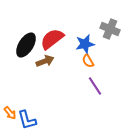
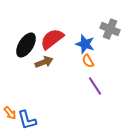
blue star: rotated 30 degrees clockwise
brown arrow: moved 1 px left, 1 px down
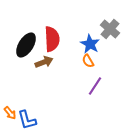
gray cross: rotated 18 degrees clockwise
red semicircle: rotated 125 degrees clockwise
blue star: moved 5 px right; rotated 12 degrees clockwise
purple line: rotated 66 degrees clockwise
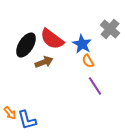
red semicircle: rotated 130 degrees clockwise
blue star: moved 8 px left
purple line: rotated 66 degrees counterclockwise
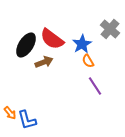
blue star: rotated 12 degrees clockwise
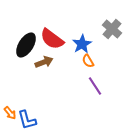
gray cross: moved 2 px right
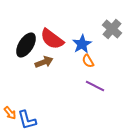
purple line: rotated 30 degrees counterclockwise
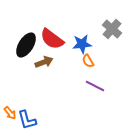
blue star: rotated 24 degrees clockwise
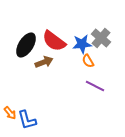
gray cross: moved 11 px left, 9 px down
red semicircle: moved 2 px right, 2 px down
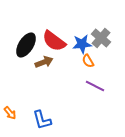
blue L-shape: moved 15 px right
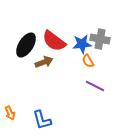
gray cross: moved 1 px left, 1 px down; rotated 30 degrees counterclockwise
orange arrow: rotated 16 degrees clockwise
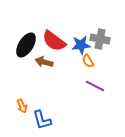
blue star: moved 1 px left, 1 px down
brown arrow: rotated 144 degrees counterclockwise
orange arrow: moved 12 px right, 7 px up
